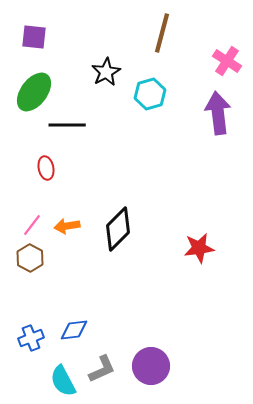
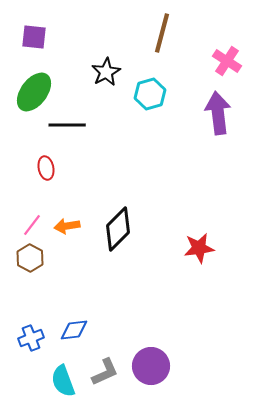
gray L-shape: moved 3 px right, 3 px down
cyan semicircle: rotated 8 degrees clockwise
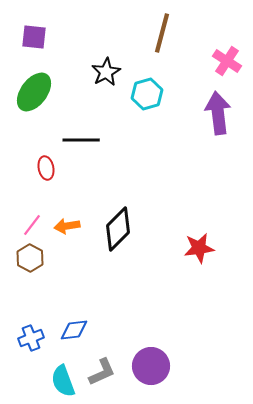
cyan hexagon: moved 3 px left
black line: moved 14 px right, 15 px down
gray L-shape: moved 3 px left
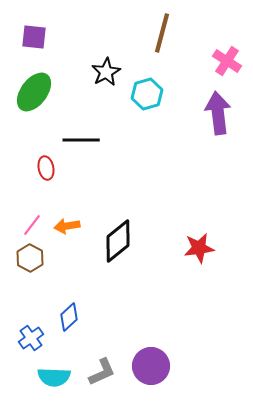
black diamond: moved 12 px down; rotated 6 degrees clockwise
blue diamond: moved 5 px left, 13 px up; rotated 36 degrees counterclockwise
blue cross: rotated 15 degrees counterclockwise
cyan semicircle: moved 9 px left, 4 px up; rotated 68 degrees counterclockwise
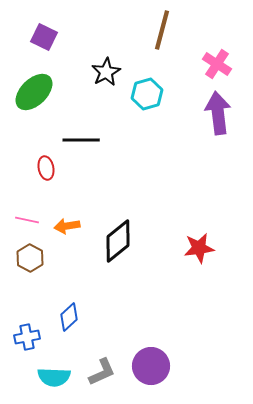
brown line: moved 3 px up
purple square: moved 10 px right; rotated 20 degrees clockwise
pink cross: moved 10 px left, 3 px down
green ellipse: rotated 9 degrees clockwise
pink line: moved 5 px left, 5 px up; rotated 65 degrees clockwise
blue cross: moved 4 px left, 1 px up; rotated 25 degrees clockwise
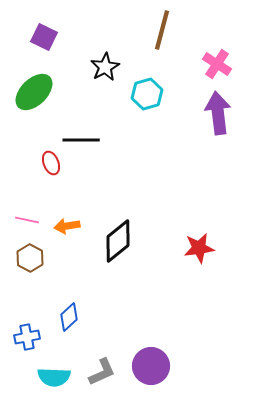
black star: moved 1 px left, 5 px up
red ellipse: moved 5 px right, 5 px up; rotated 10 degrees counterclockwise
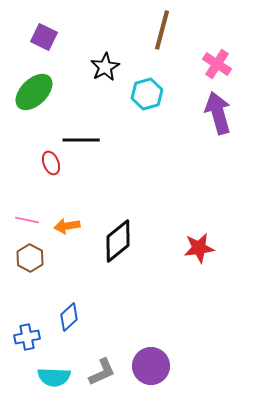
purple arrow: rotated 9 degrees counterclockwise
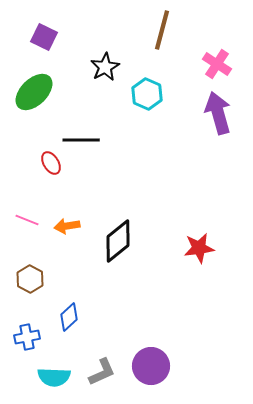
cyan hexagon: rotated 20 degrees counterclockwise
red ellipse: rotated 10 degrees counterclockwise
pink line: rotated 10 degrees clockwise
brown hexagon: moved 21 px down
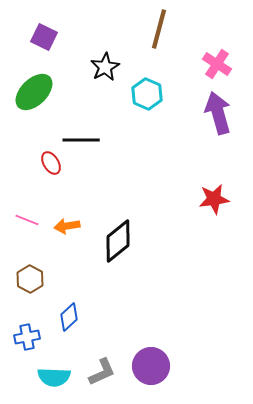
brown line: moved 3 px left, 1 px up
red star: moved 15 px right, 49 px up
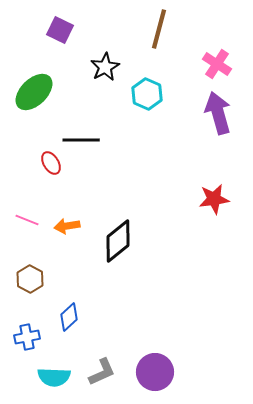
purple square: moved 16 px right, 7 px up
purple circle: moved 4 px right, 6 px down
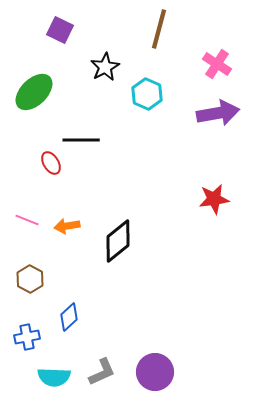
purple arrow: rotated 96 degrees clockwise
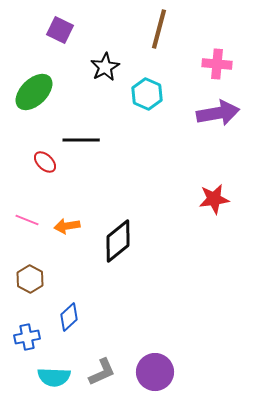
pink cross: rotated 28 degrees counterclockwise
red ellipse: moved 6 px left, 1 px up; rotated 15 degrees counterclockwise
